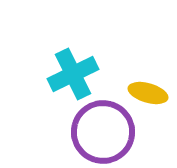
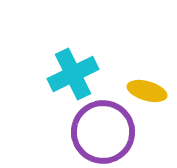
yellow ellipse: moved 1 px left, 2 px up
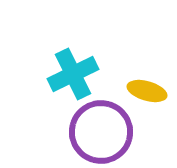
purple circle: moved 2 px left
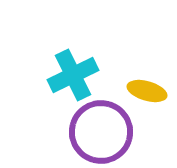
cyan cross: moved 1 px down
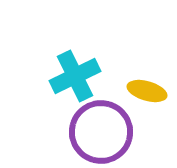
cyan cross: moved 2 px right, 1 px down
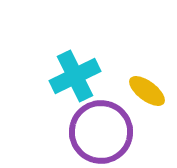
yellow ellipse: rotated 21 degrees clockwise
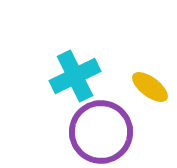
yellow ellipse: moved 3 px right, 4 px up
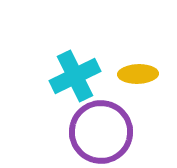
yellow ellipse: moved 12 px left, 13 px up; rotated 39 degrees counterclockwise
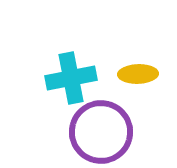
cyan cross: moved 4 px left, 2 px down; rotated 15 degrees clockwise
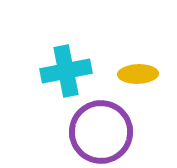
cyan cross: moved 5 px left, 7 px up
